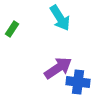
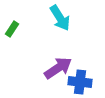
blue cross: moved 2 px right
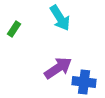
green rectangle: moved 2 px right
blue cross: moved 4 px right
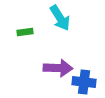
green rectangle: moved 11 px right, 3 px down; rotated 49 degrees clockwise
purple arrow: rotated 36 degrees clockwise
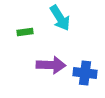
purple arrow: moved 7 px left, 3 px up
blue cross: moved 1 px right, 9 px up
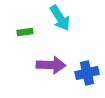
blue cross: moved 2 px right; rotated 20 degrees counterclockwise
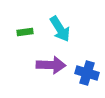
cyan arrow: moved 11 px down
blue cross: rotated 30 degrees clockwise
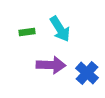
green rectangle: moved 2 px right
blue cross: rotated 25 degrees clockwise
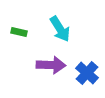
green rectangle: moved 8 px left; rotated 21 degrees clockwise
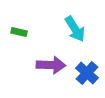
cyan arrow: moved 15 px right
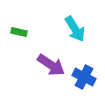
purple arrow: rotated 32 degrees clockwise
blue cross: moved 3 px left, 4 px down; rotated 15 degrees counterclockwise
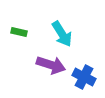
cyan arrow: moved 13 px left, 5 px down
purple arrow: rotated 16 degrees counterclockwise
